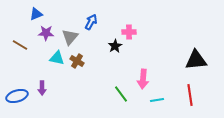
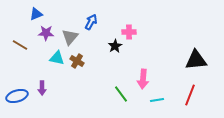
red line: rotated 30 degrees clockwise
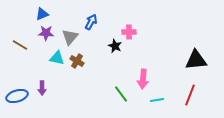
blue triangle: moved 6 px right
black star: rotated 16 degrees counterclockwise
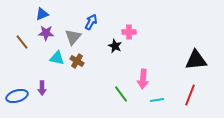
gray triangle: moved 3 px right
brown line: moved 2 px right, 3 px up; rotated 21 degrees clockwise
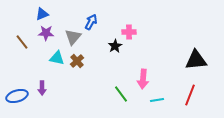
black star: rotated 16 degrees clockwise
brown cross: rotated 16 degrees clockwise
